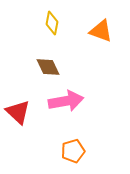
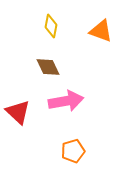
yellow diamond: moved 1 px left, 3 px down
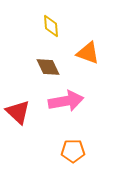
yellow diamond: rotated 15 degrees counterclockwise
orange triangle: moved 13 px left, 22 px down
orange pentagon: rotated 15 degrees clockwise
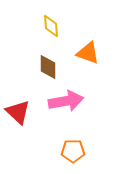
brown diamond: rotated 25 degrees clockwise
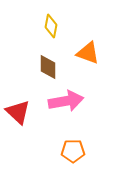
yellow diamond: rotated 15 degrees clockwise
